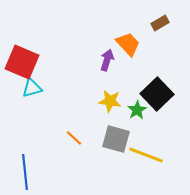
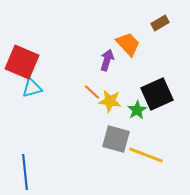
black square: rotated 20 degrees clockwise
orange line: moved 18 px right, 46 px up
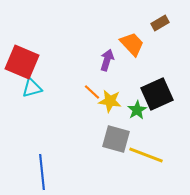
orange trapezoid: moved 4 px right
blue line: moved 17 px right
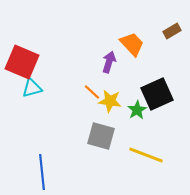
brown rectangle: moved 12 px right, 8 px down
purple arrow: moved 2 px right, 2 px down
gray square: moved 15 px left, 3 px up
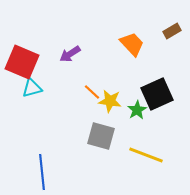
purple arrow: moved 39 px left, 8 px up; rotated 140 degrees counterclockwise
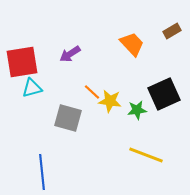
red square: rotated 32 degrees counterclockwise
black square: moved 7 px right
green star: rotated 24 degrees clockwise
gray square: moved 33 px left, 18 px up
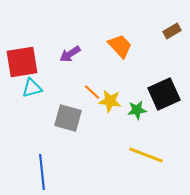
orange trapezoid: moved 12 px left, 2 px down
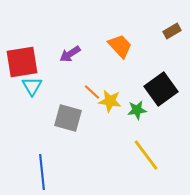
cyan triangle: moved 2 px up; rotated 45 degrees counterclockwise
black square: moved 3 px left, 5 px up; rotated 12 degrees counterclockwise
yellow line: rotated 32 degrees clockwise
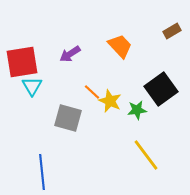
yellow star: rotated 15 degrees clockwise
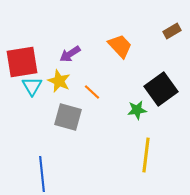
yellow star: moved 51 px left, 20 px up
gray square: moved 1 px up
yellow line: rotated 44 degrees clockwise
blue line: moved 2 px down
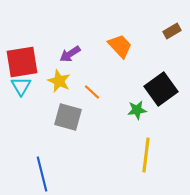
cyan triangle: moved 11 px left
blue line: rotated 8 degrees counterclockwise
